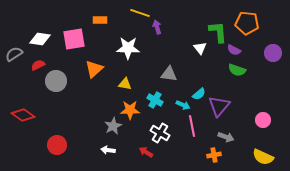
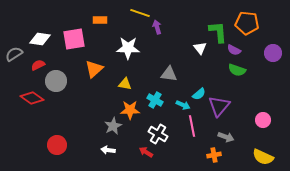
red diamond: moved 9 px right, 17 px up
white cross: moved 2 px left, 1 px down
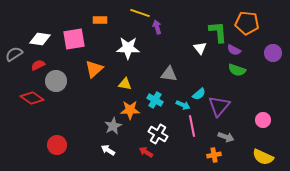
white arrow: rotated 24 degrees clockwise
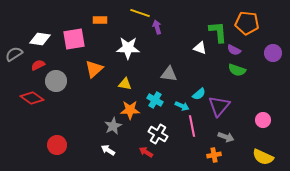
white triangle: rotated 32 degrees counterclockwise
cyan arrow: moved 1 px left, 1 px down
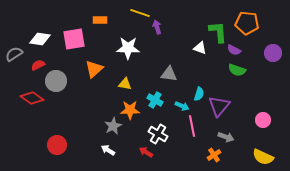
cyan semicircle: rotated 32 degrees counterclockwise
orange cross: rotated 24 degrees counterclockwise
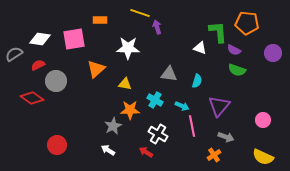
orange triangle: moved 2 px right
cyan semicircle: moved 2 px left, 13 px up
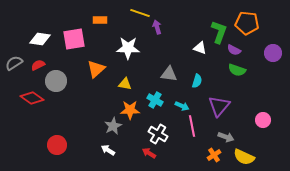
green L-shape: moved 1 px right; rotated 25 degrees clockwise
gray semicircle: moved 9 px down
red arrow: moved 3 px right, 1 px down
yellow semicircle: moved 19 px left
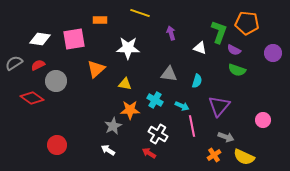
purple arrow: moved 14 px right, 6 px down
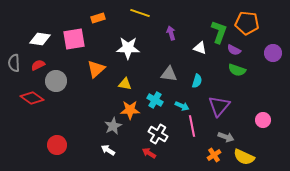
orange rectangle: moved 2 px left, 2 px up; rotated 16 degrees counterclockwise
gray semicircle: rotated 60 degrees counterclockwise
